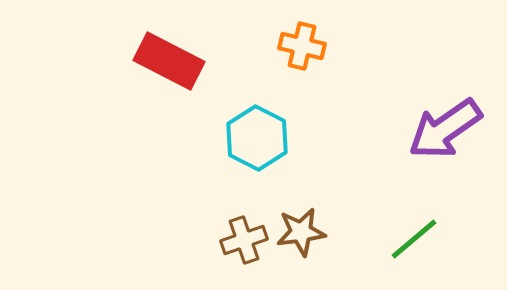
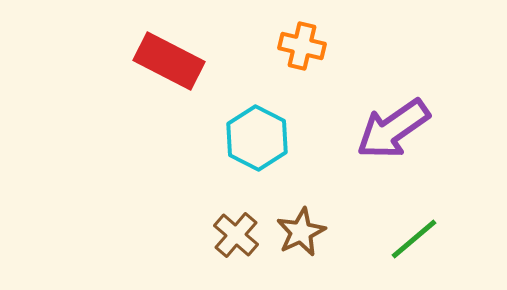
purple arrow: moved 52 px left
brown star: rotated 18 degrees counterclockwise
brown cross: moved 8 px left, 5 px up; rotated 30 degrees counterclockwise
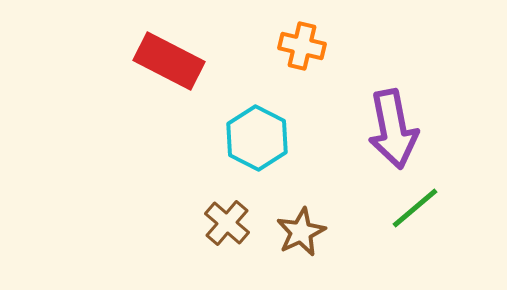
purple arrow: rotated 66 degrees counterclockwise
brown cross: moved 9 px left, 12 px up
green line: moved 1 px right, 31 px up
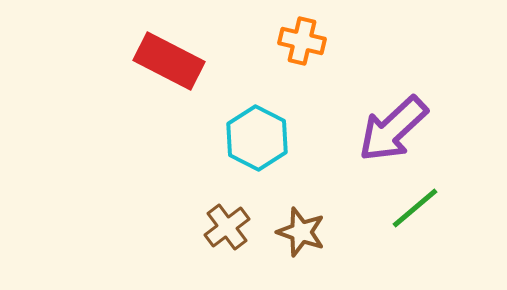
orange cross: moved 5 px up
purple arrow: rotated 58 degrees clockwise
brown cross: moved 4 px down; rotated 12 degrees clockwise
brown star: rotated 27 degrees counterclockwise
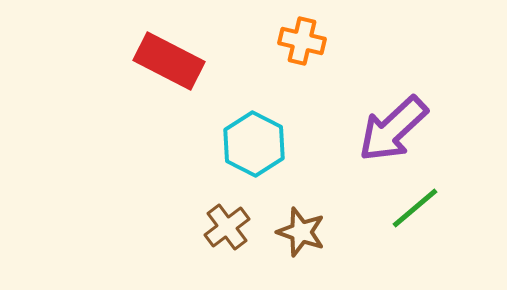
cyan hexagon: moved 3 px left, 6 px down
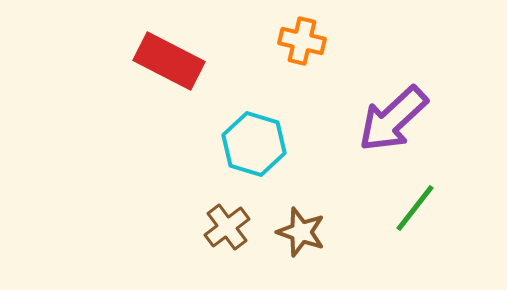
purple arrow: moved 10 px up
cyan hexagon: rotated 10 degrees counterclockwise
green line: rotated 12 degrees counterclockwise
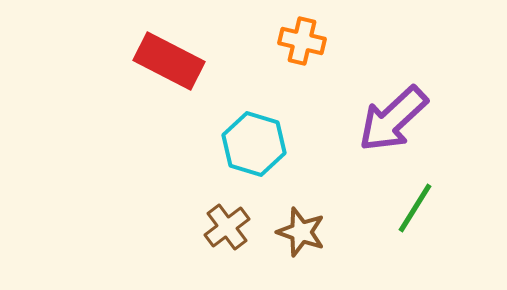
green line: rotated 6 degrees counterclockwise
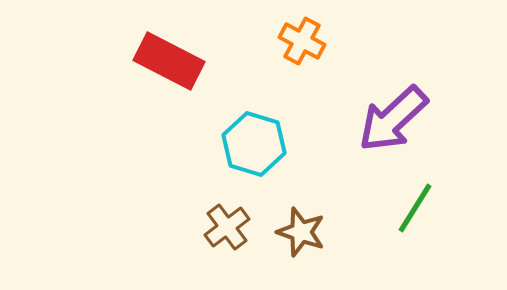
orange cross: rotated 15 degrees clockwise
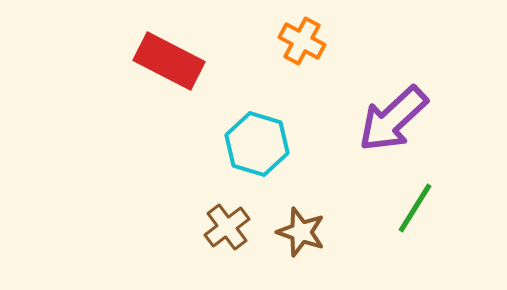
cyan hexagon: moved 3 px right
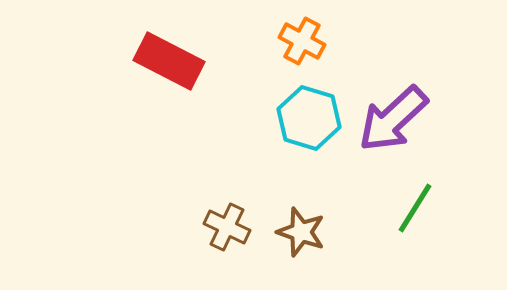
cyan hexagon: moved 52 px right, 26 px up
brown cross: rotated 27 degrees counterclockwise
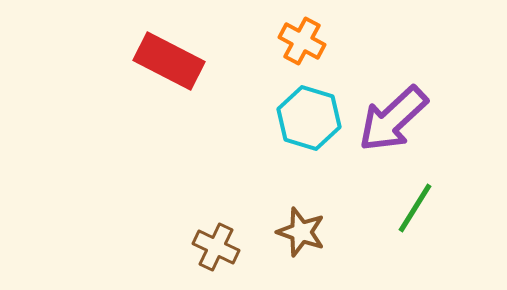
brown cross: moved 11 px left, 20 px down
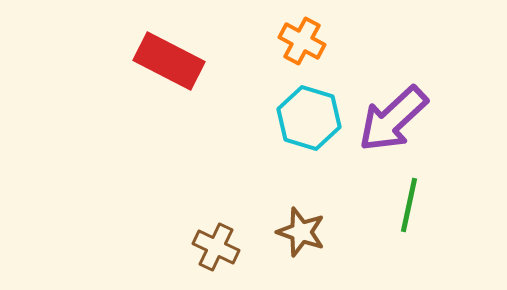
green line: moved 6 px left, 3 px up; rotated 20 degrees counterclockwise
